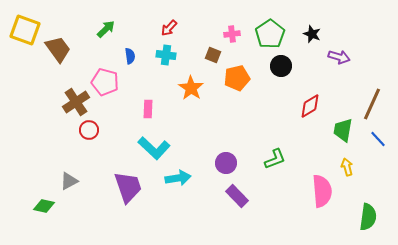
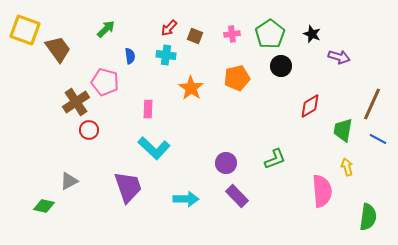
brown square: moved 18 px left, 19 px up
blue line: rotated 18 degrees counterclockwise
cyan arrow: moved 8 px right, 21 px down; rotated 10 degrees clockwise
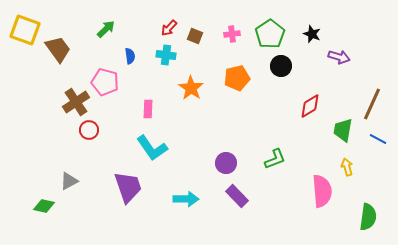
cyan L-shape: moved 2 px left; rotated 12 degrees clockwise
